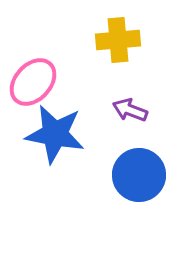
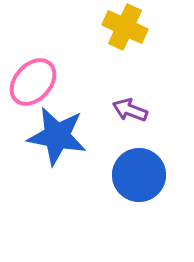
yellow cross: moved 7 px right, 13 px up; rotated 30 degrees clockwise
blue star: moved 2 px right, 2 px down
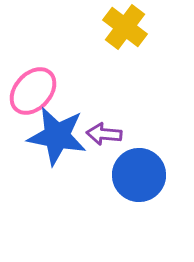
yellow cross: rotated 12 degrees clockwise
pink ellipse: moved 9 px down
purple arrow: moved 26 px left, 24 px down; rotated 16 degrees counterclockwise
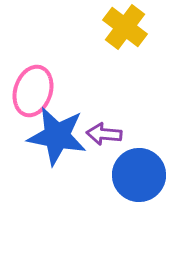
pink ellipse: rotated 24 degrees counterclockwise
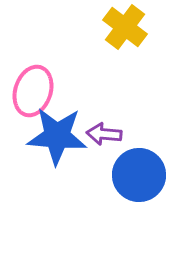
blue star: rotated 6 degrees counterclockwise
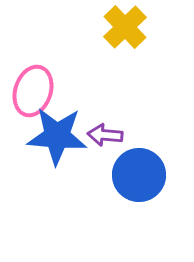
yellow cross: rotated 9 degrees clockwise
purple arrow: moved 1 px right, 1 px down
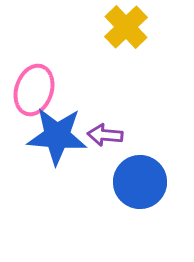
yellow cross: moved 1 px right
pink ellipse: moved 1 px right, 1 px up
blue circle: moved 1 px right, 7 px down
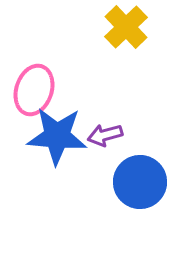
purple arrow: rotated 20 degrees counterclockwise
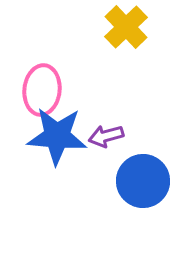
pink ellipse: moved 8 px right; rotated 12 degrees counterclockwise
purple arrow: moved 1 px right, 1 px down
blue circle: moved 3 px right, 1 px up
